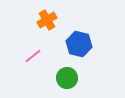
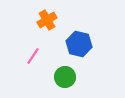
pink line: rotated 18 degrees counterclockwise
green circle: moved 2 px left, 1 px up
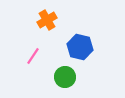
blue hexagon: moved 1 px right, 3 px down
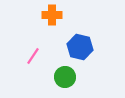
orange cross: moved 5 px right, 5 px up; rotated 30 degrees clockwise
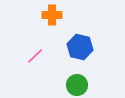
pink line: moved 2 px right; rotated 12 degrees clockwise
green circle: moved 12 px right, 8 px down
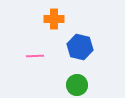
orange cross: moved 2 px right, 4 px down
pink line: rotated 42 degrees clockwise
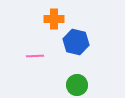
blue hexagon: moved 4 px left, 5 px up
